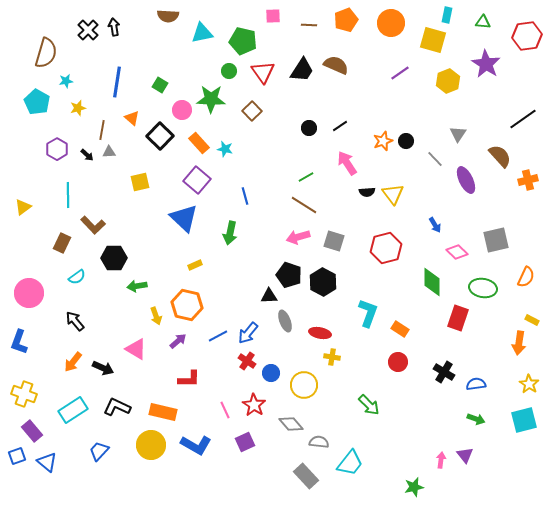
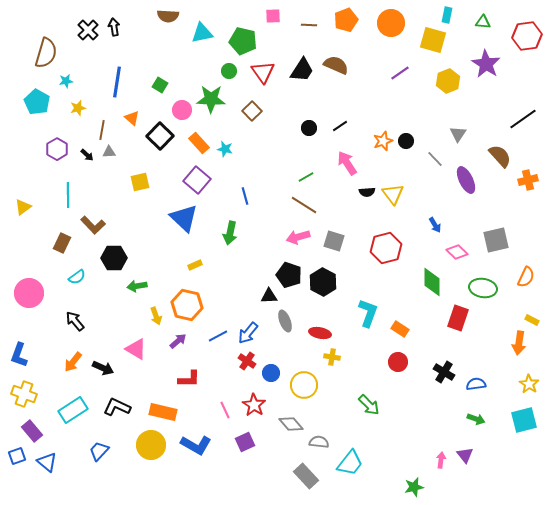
blue L-shape at (19, 342): moved 13 px down
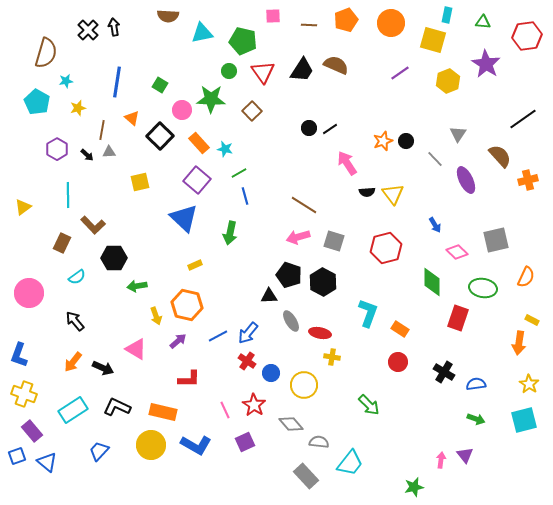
black line at (340, 126): moved 10 px left, 3 px down
green line at (306, 177): moved 67 px left, 4 px up
gray ellipse at (285, 321): moved 6 px right; rotated 10 degrees counterclockwise
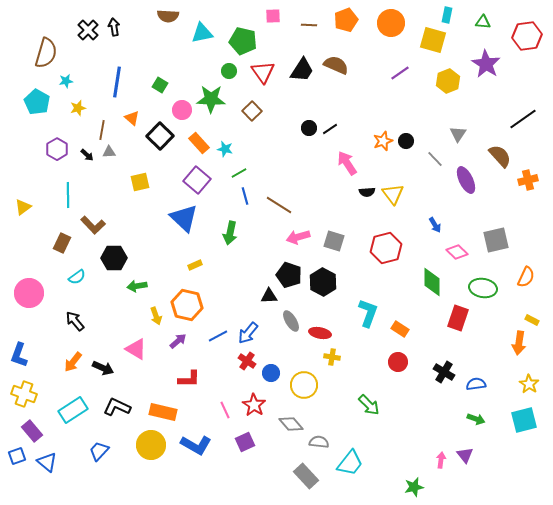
brown line at (304, 205): moved 25 px left
